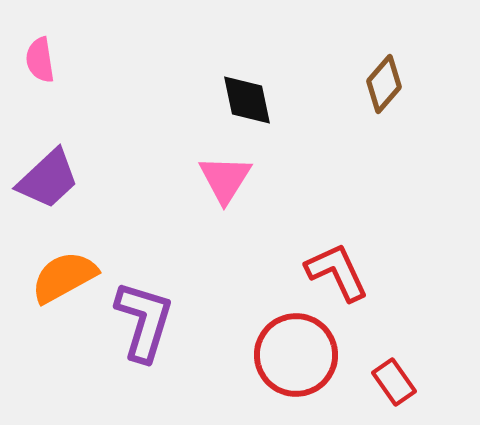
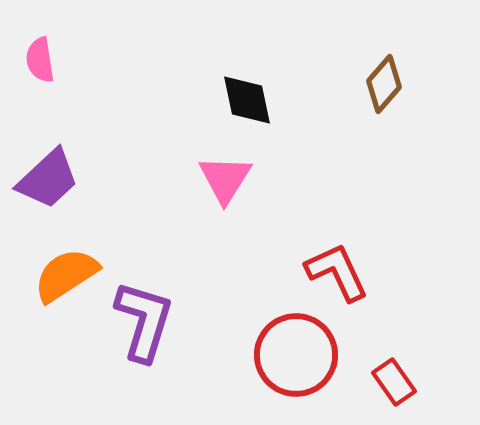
orange semicircle: moved 2 px right, 2 px up; rotated 4 degrees counterclockwise
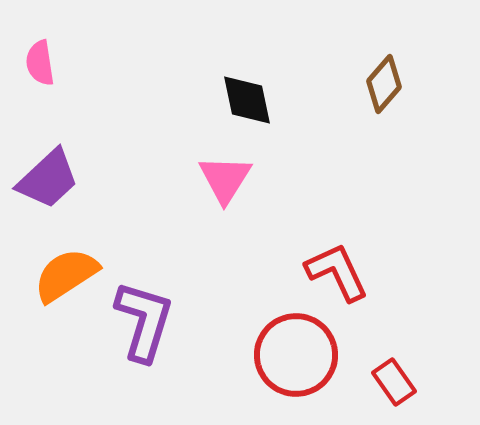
pink semicircle: moved 3 px down
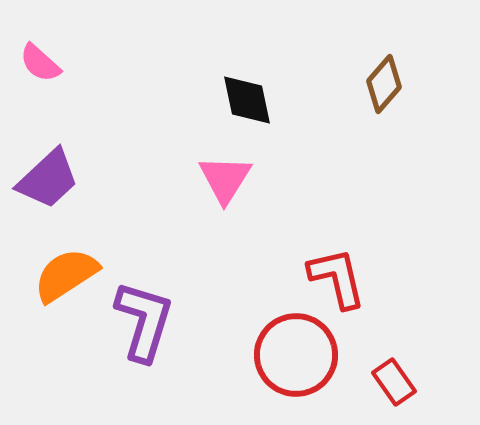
pink semicircle: rotated 39 degrees counterclockwise
red L-shape: moved 6 px down; rotated 12 degrees clockwise
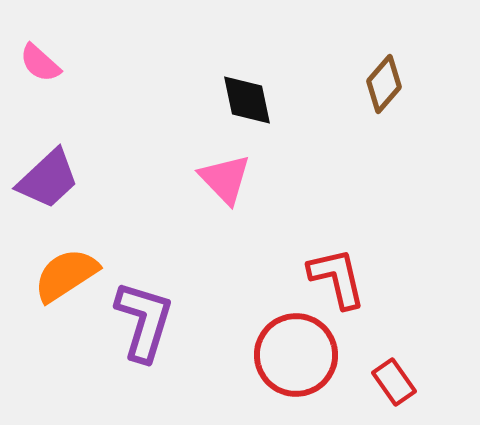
pink triangle: rotated 16 degrees counterclockwise
